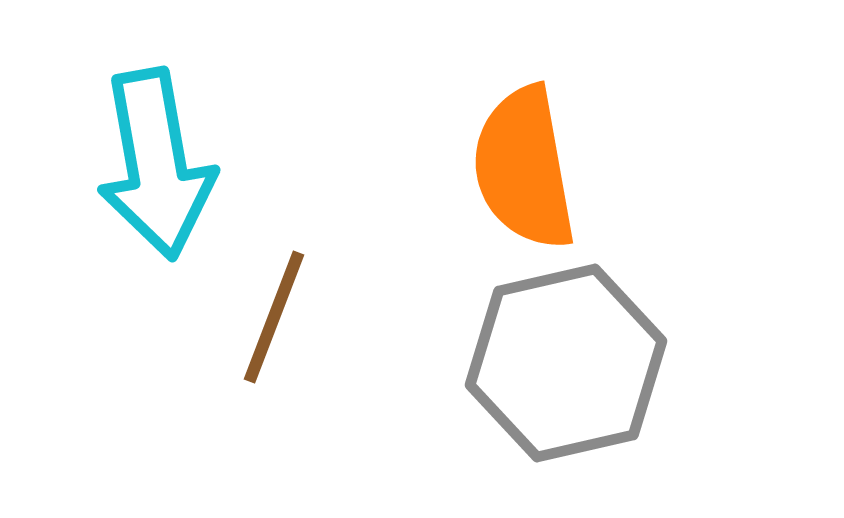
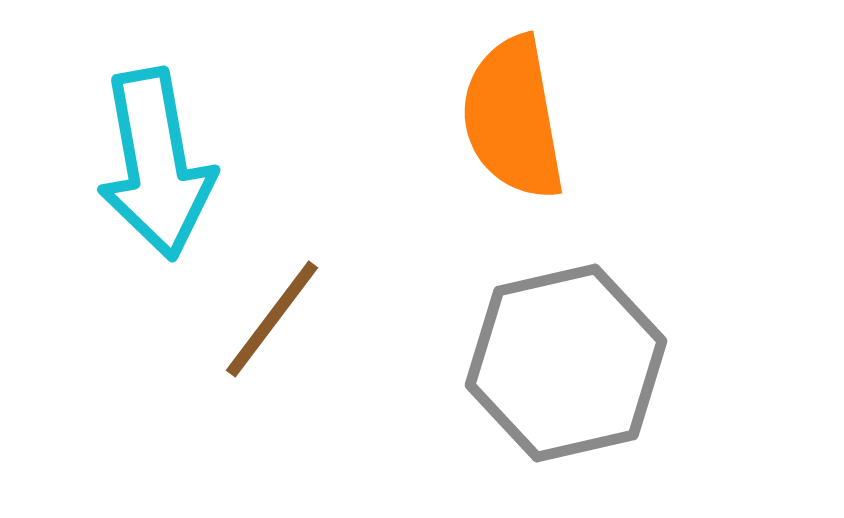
orange semicircle: moved 11 px left, 50 px up
brown line: moved 2 px left, 2 px down; rotated 16 degrees clockwise
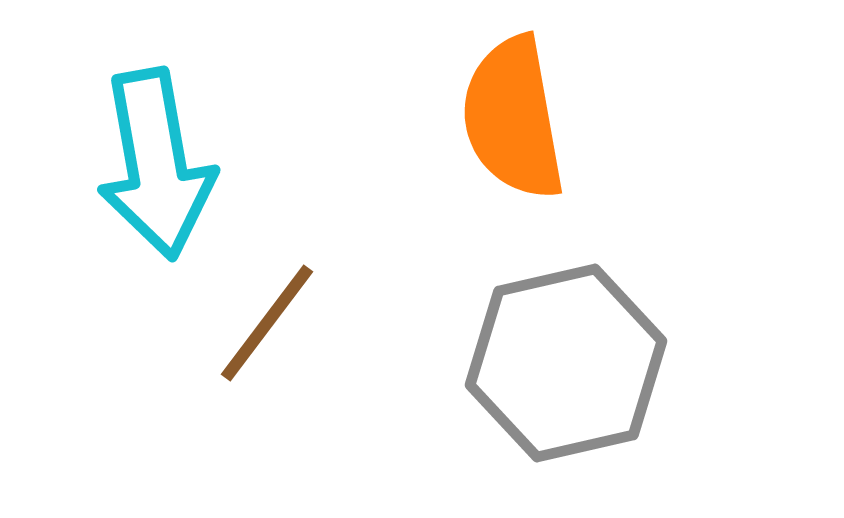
brown line: moved 5 px left, 4 px down
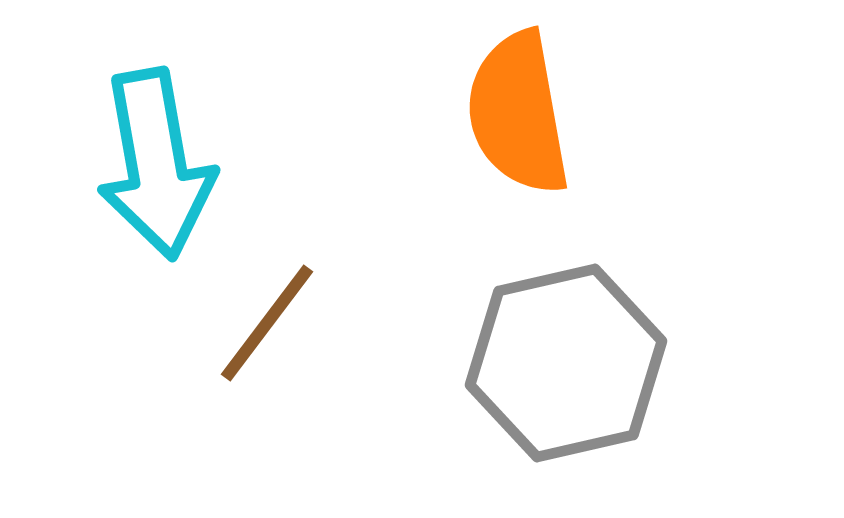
orange semicircle: moved 5 px right, 5 px up
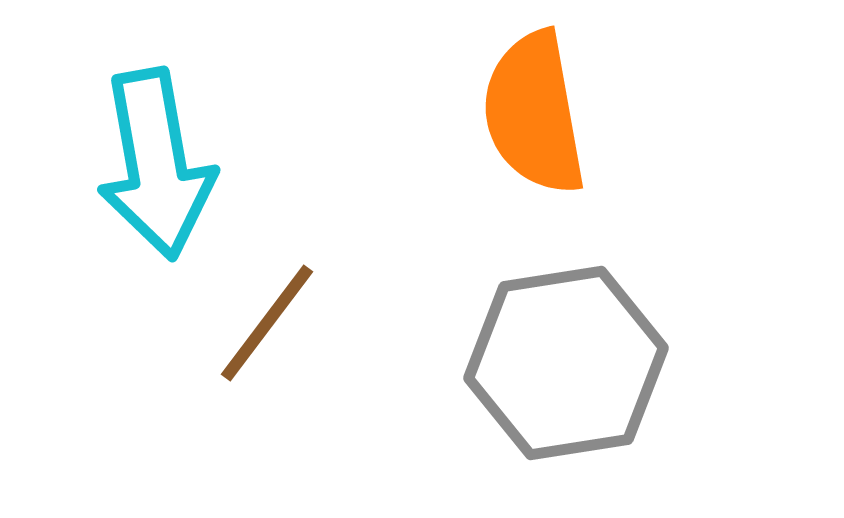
orange semicircle: moved 16 px right
gray hexagon: rotated 4 degrees clockwise
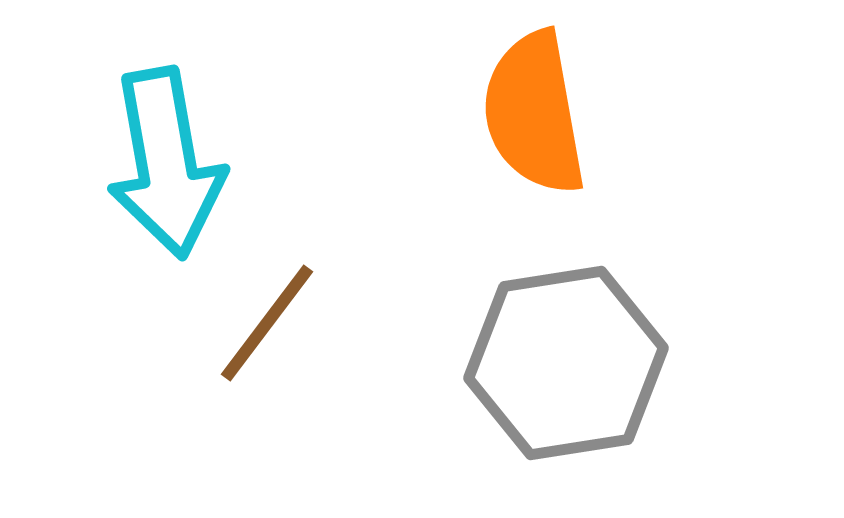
cyan arrow: moved 10 px right, 1 px up
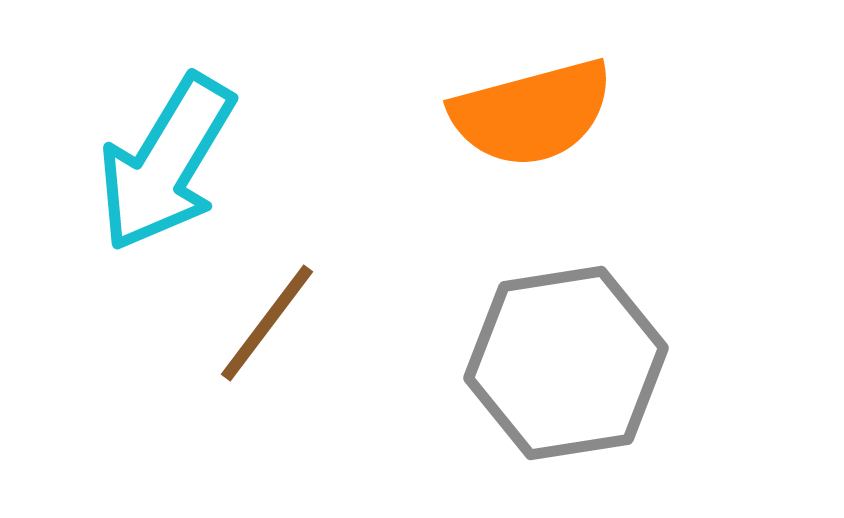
orange semicircle: moved 2 px left; rotated 95 degrees counterclockwise
cyan arrow: rotated 41 degrees clockwise
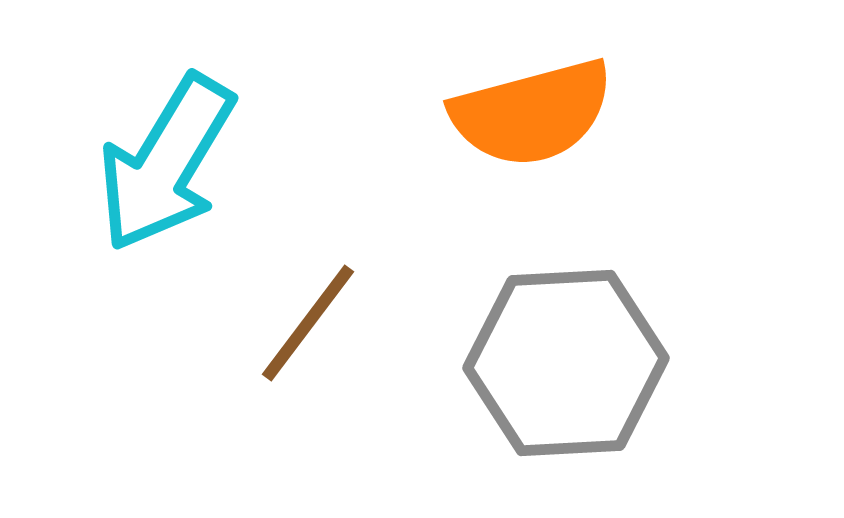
brown line: moved 41 px right
gray hexagon: rotated 6 degrees clockwise
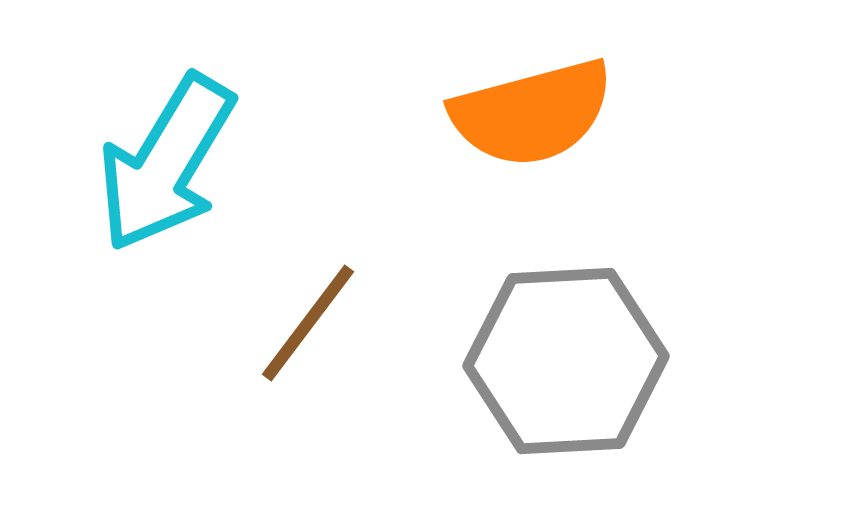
gray hexagon: moved 2 px up
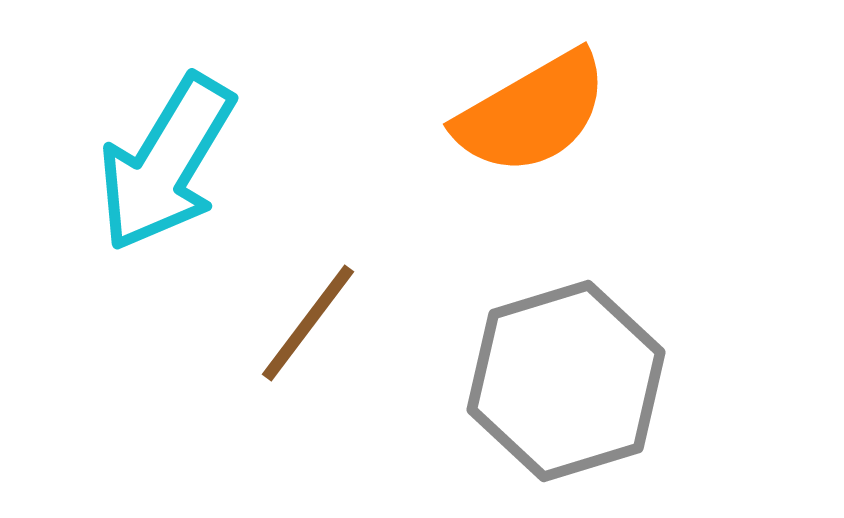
orange semicircle: rotated 15 degrees counterclockwise
gray hexagon: moved 20 px down; rotated 14 degrees counterclockwise
